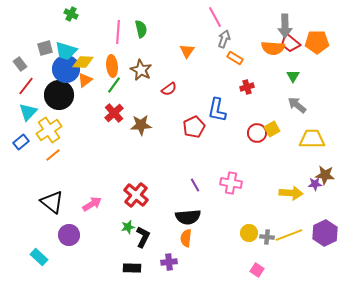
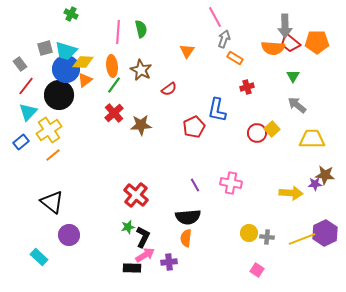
yellow square at (272, 129): rotated 14 degrees counterclockwise
pink arrow at (92, 204): moved 53 px right, 51 px down
yellow line at (289, 235): moved 13 px right, 4 px down
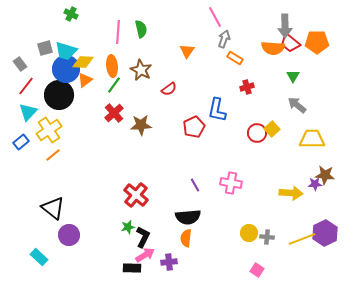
black triangle at (52, 202): moved 1 px right, 6 px down
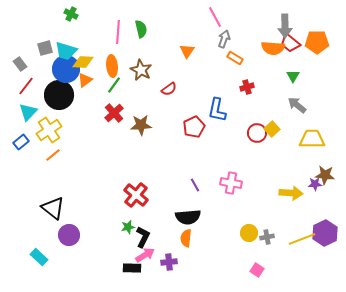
gray cross at (267, 237): rotated 16 degrees counterclockwise
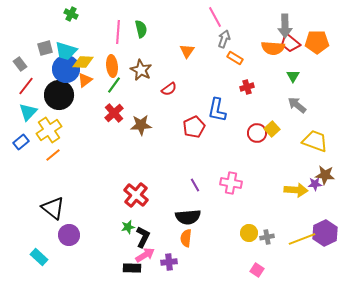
yellow trapezoid at (312, 139): moved 3 px right, 2 px down; rotated 20 degrees clockwise
yellow arrow at (291, 193): moved 5 px right, 3 px up
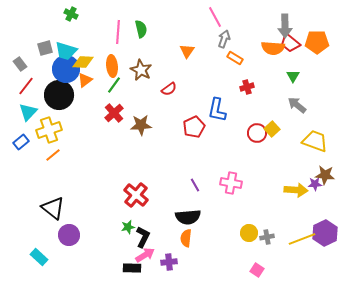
yellow cross at (49, 130): rotated 15 degrees clockwise
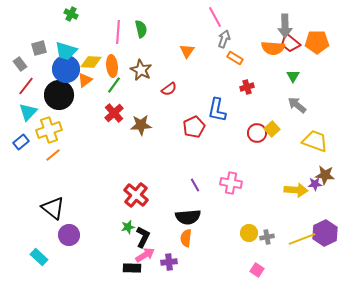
gray square at (45, 48): moved 6 px left
yellow diamond at (83, 62): moved 8 px right
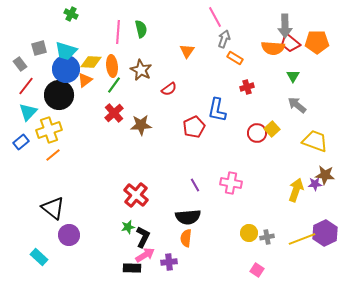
yellow arrow at (296, 190): rotated 75 degrees counterclockwise
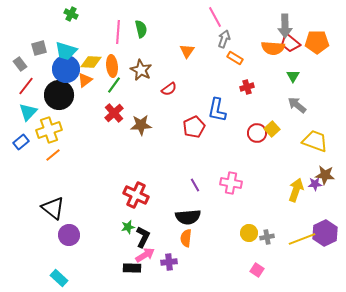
red cross at (136, 195): rotated 15 degrees counterclockwise
cyan rectangle at (39, 257): moved 20 px right, 21 px down
